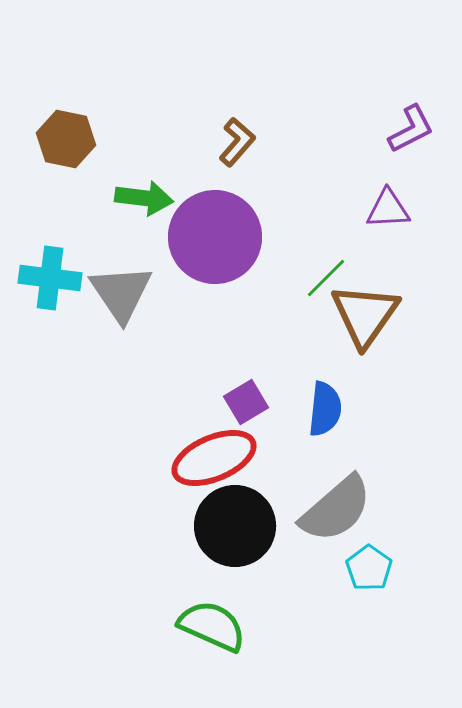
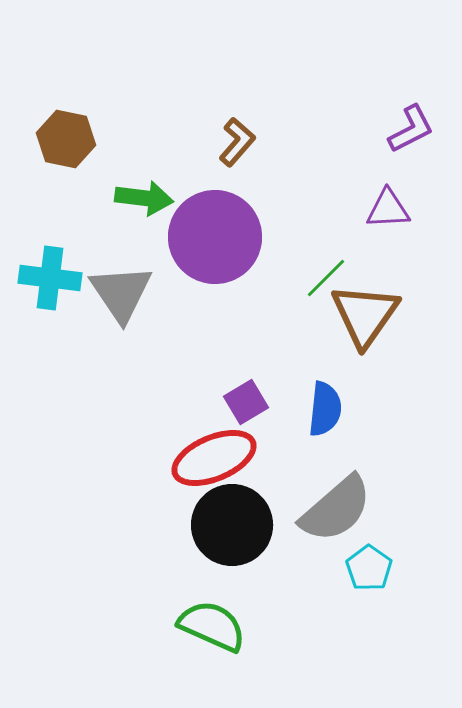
black circle: moved 3 px left, 1 px up
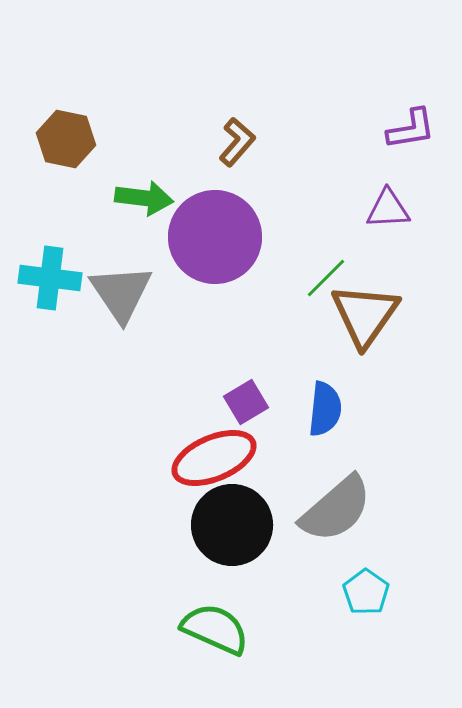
purple L-shape: rotated 18 degrees clockwise
cyan pentagon: moved 3 px left, 24 px down
green semicircle: moved 3 px right, 3 px down
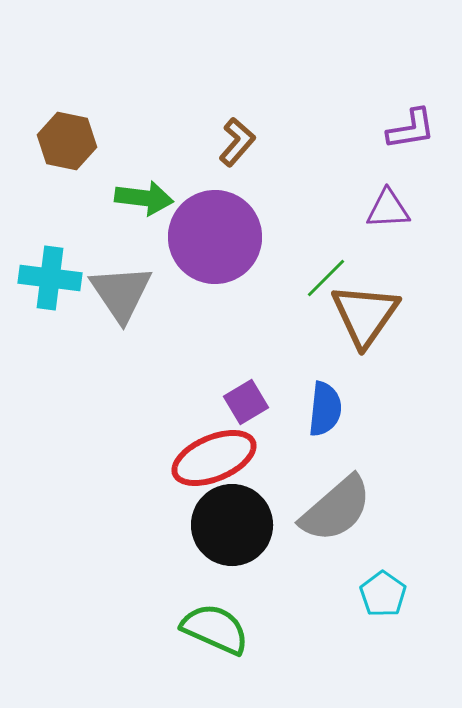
brown hexagon: moved 1 px right, 2 px down
cyan pentagon: moved 17 px right, 2 px down
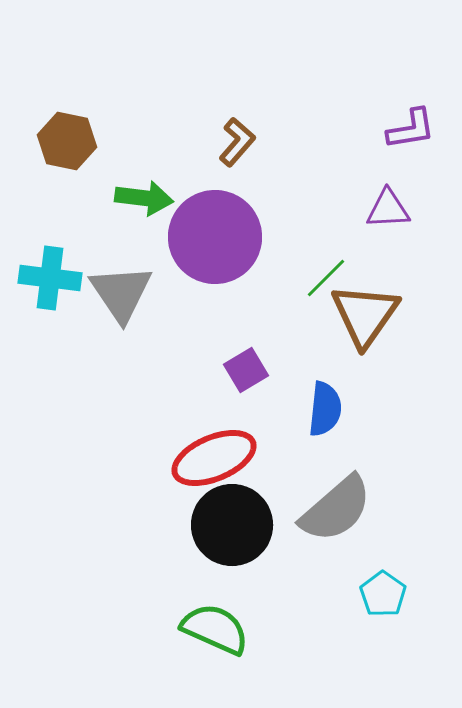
purple square: moved 32 px up
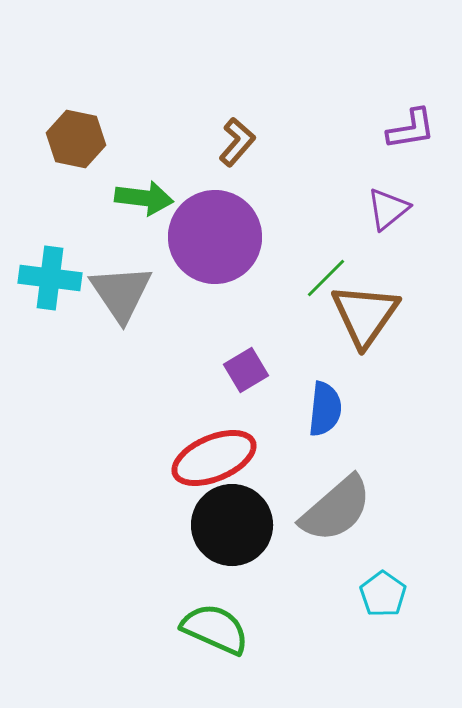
brown hexagon: moved 9 px right, 2 px up
purple triangle: rotated 36 degrees counterclockwise
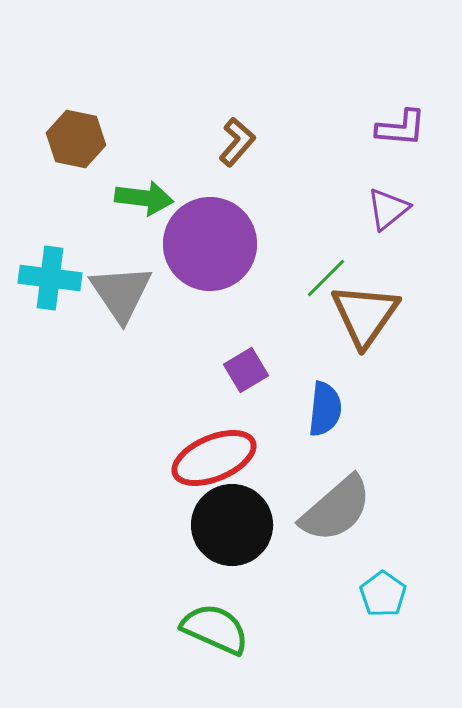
purple L-shape: moved 10 px left, 1 px up; rotated 14 degrees clockwise
purple circle: moved 5 px left, 7 px down
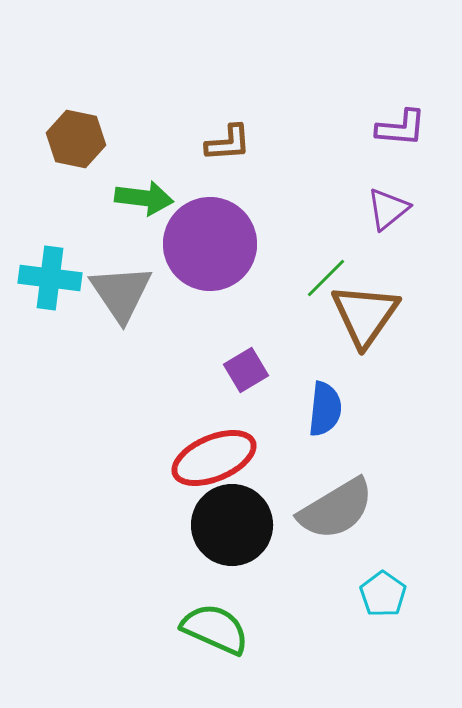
brown L-shape: moved 9 px left, 1 px down; rotated 45 degrees clockwise
gray semicircle: rotated 10 degrees clockwise
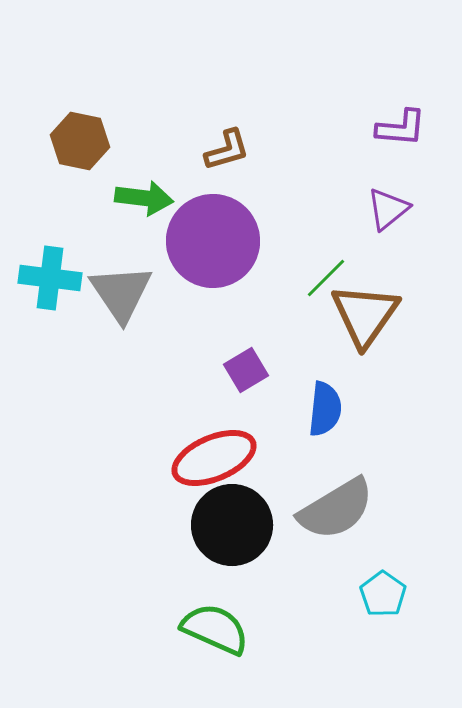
brown hexagon: moved 4 px right, 2 px down
brown L-shape: moved 1 px left, 7 px down; rotated 12 degrees counterclockwise
purple circle: moved 3 px right, 3 px up
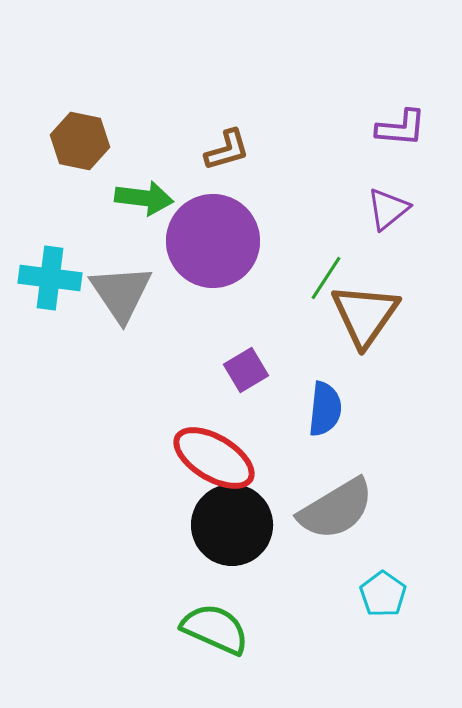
green line: rotated 12 degrees counterclockwise
red ellipse: rotated 54 degrees clockwise
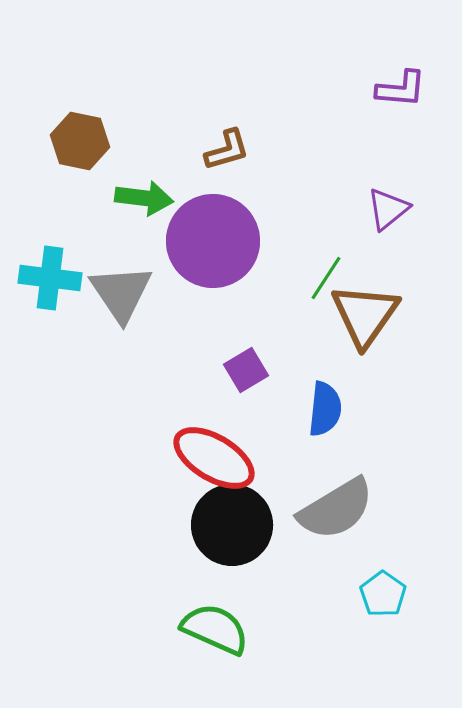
purple L-shape: moved 39 px up
